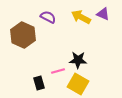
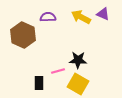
purple semicircle: rotated 28 degrees counterclockwise
black rectangle: rotated 16 degrees clockwise
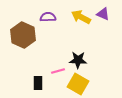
black rectangle: moved 1 px left
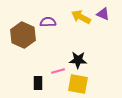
purple semicircle: moved 5 px down
yellow square: rotated 20 degrees counterclockwise
